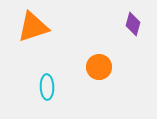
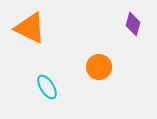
orange triangle: moved 3 px left, 1 px down; rotated 44 degrees clockwise
cyan ellipse: rotated 30 degrees counterclockwise
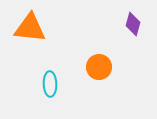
orange triangle: rotated 20 degrees counterclockwise
cyan ellipse: moved 3 px right, 3 px up; rotated 30 degrees clockwise
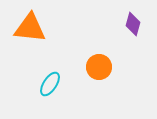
cyan ellipse: rotated 35 degrees clockwise
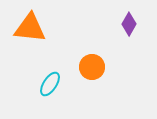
purple diamond: moved 4 px left; rotated 15 degrees clockwise
orange circle: moved 7 px left
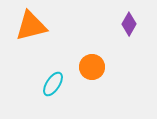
orange triangle: moved 1 px right, 2 px up; rotated 20 degrees counterclockwise
cyan ellipse: moved 3 px right
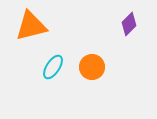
purple diamond: rotated 15 degrees clockwise
cyan ellipse: moved 17 px up
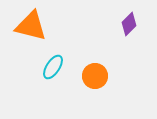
orange triangle: rotated 28 degrees clockwise
orange circle: moved 3 px right, 9 px down
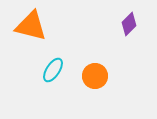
cyan ellipse: moved 3 px down
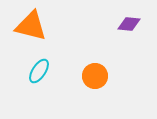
purple diamond: rotated 50 degrees clockwise
cyan ellipse: moved 14 px left, 1 px down
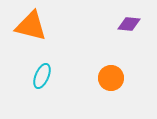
cyan ellipse: moved 3 px right, 5 px down; rotated 10 degrees counterclockwise
orange circle: moved 16 px right, 2 px down
